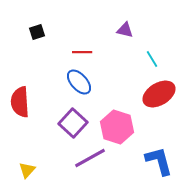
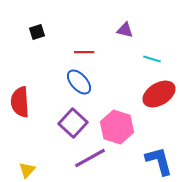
red line: moved 2 px right
cyan line: rotated 42 degrees counterclockwise
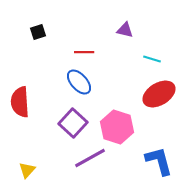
black square: moved 1 px right
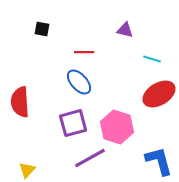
black square: moved 4 px right, 3 px up; rotated 28 degrees clockwise
purple square: rotated 32 degrees clockwise
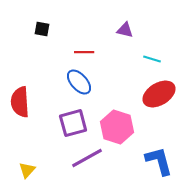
purple line: moved 3 px left
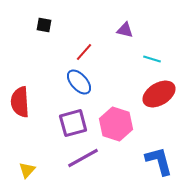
black square: moved 2 px right, 4 px up
red line: rotated 48 degrees counterclockwise
pink hexagon: moved 1 px left, 3 px up
purple line: moved 4 px left
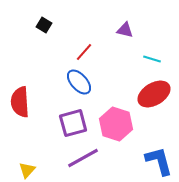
black square: rotated 21 degrees clockwise
red ellipse: moved 5 px left
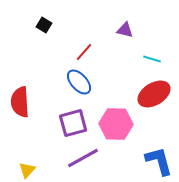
pink hexagon: rotated 16 degrees counterclockwise
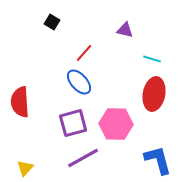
black square: moved 8 px right, 3 px up
red line: moved 1 px down
red ellipse: rotated 48 degrees counterclockwise
blue L-shape: moved 1 px left, 1 px up
yellow triangle: moved 2 px left, 2 px up
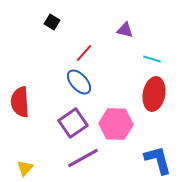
purple square: rotated 20 degrees counterclockwise
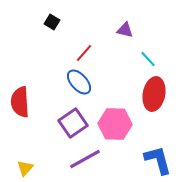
cyan line: moved 4 px left; rotated 30 degrees clockwise
pink hexagon: moved 1 px left
purple line: moved 2 px right, 1 px down
